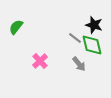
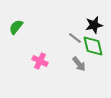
black star: rotated 30 degrees counterclockwise
green diamond: moved 1 px right, 1 px down
pink cross: rotated 21 degrees counterclockwise
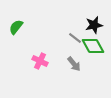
green diamond: rotated 15 degrees counterclockwise
gray arrow: moved 5 px left
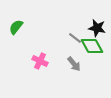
black star: moved 3 px right, 3 px down; rotated 24 degrees clockwise
green diamond: moved 1 px left
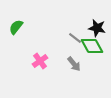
pink cross: rotated 28 degrees clockwise
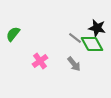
green semicircle: moved 3 px left, 7 px down
green diamond: moved 2 px up
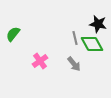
black star: moved 1 px right, 4 px up
gray line: rotated 40 degrees clockwise
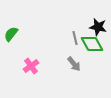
black star: moved 3 px down
green semicircle: moved 2 px left
pink cross: moved 9 px left, 5 px down
